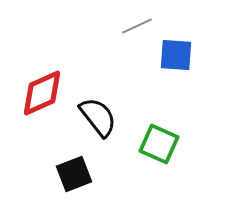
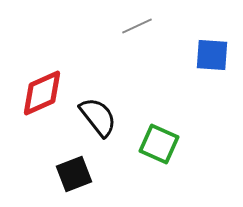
blue square: moved 36 px right
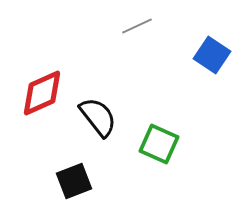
blue square: rotated 30 degrees clockwise
black square: moved 7 px down
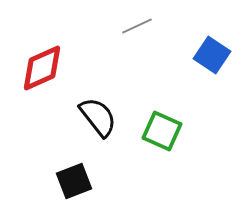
red diamond: moved 25 px up
green square: moved 3 px right, 13 px up
